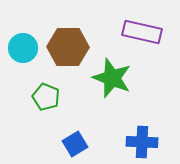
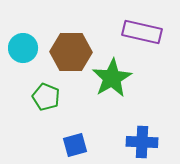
brown hexagon: moved 3 px right, 5 px down
green star: rotated 21 degrees clockwise
blue square: moved 1 px down; rotated 15 degrees clockwise
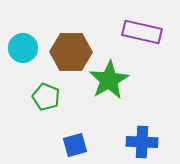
green star: moved 3 px left, 2 px down
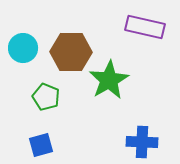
purple rectangle: moved 3 px right, 5 px up
blue square: moved 34 px left
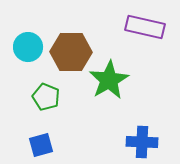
cyan circle: moved 5 px right, 1 px up
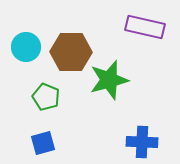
cyan circle: moved 2 px left
green star: rotated 15 degrees clockwise
blue square: moved 2 px right, 2 px up
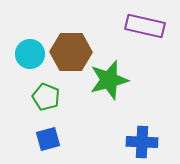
purple rectangle: moved 1 px up
cyan circle: moved 4 px right, 7 px down
blue square: moved 5 px right, 4 px up
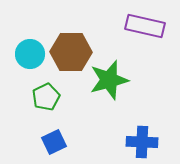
green pentagon: rotated 24 degrees clockwise
blue square: moved 6 px right, 3 px down; rotated 10 degrees counterclockwise
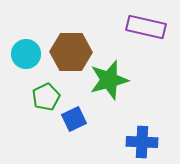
purple rectangle: moved 1 px right, 1 px down
cyan circle: moved 4 px left
blue square: moved 20 px right, 23 px up
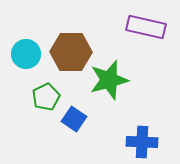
blue square: rotated 30 degrees counterclockwise
